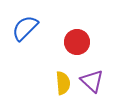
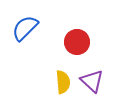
yellow semicircle: moved 1 px up
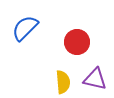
purple triangle: moved 3 px right, 2 px up; rotated 30 degrees counterclockwise
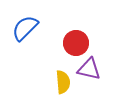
red circle: moved 1 px left, 1 px down
purple triangle: moved 6 px left, 10 px up
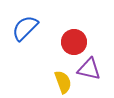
red circle: moved 2 px left, 1 px up
yellow semicircle: rotated 15 degrees counterclockwise
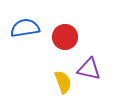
blue semicircle: rotated 36 degrees clockwise
red circle: moved 9 px left, 5 px up
